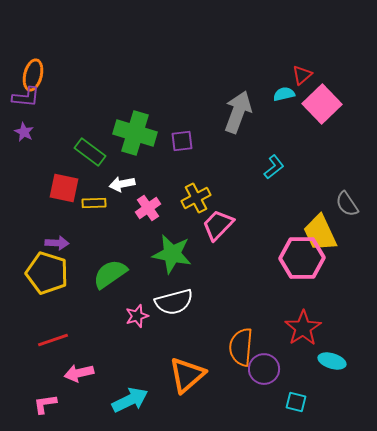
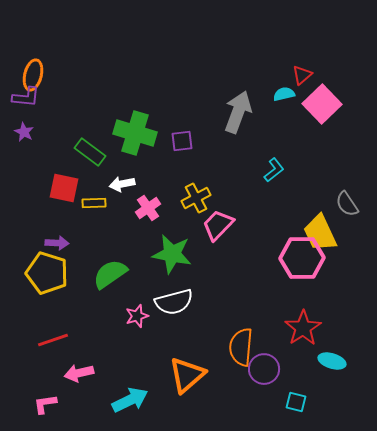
cyan L-shape: moved 3 px down
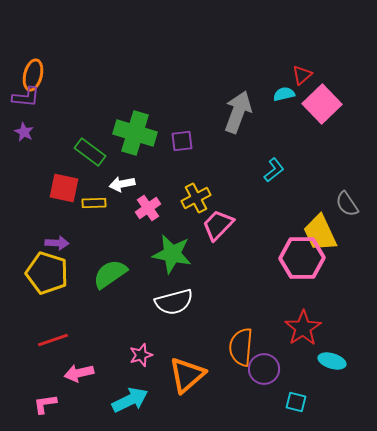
pink star: moved 4 px right, 39 px down
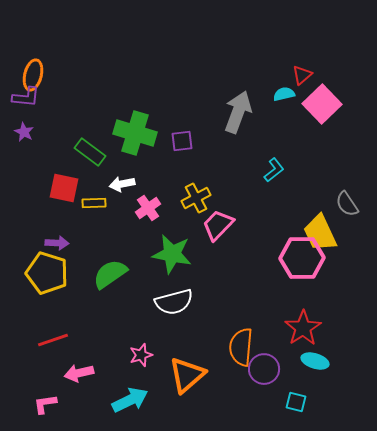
cyan ellipse: moved 17 px left
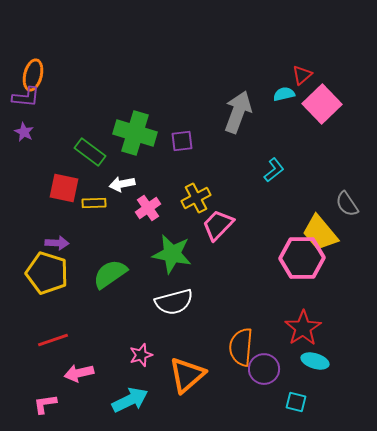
yellow trapezoid: rotated 15 degrees counterclockwise
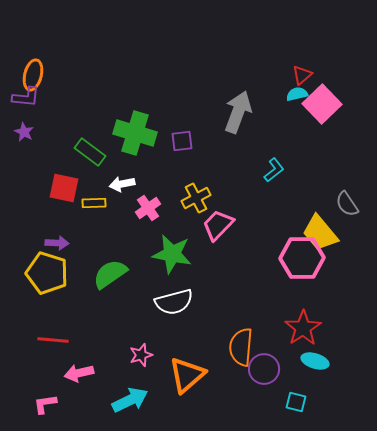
cyan semicircle: moved 13 px right
red line: rotated 24 degrees clockwise
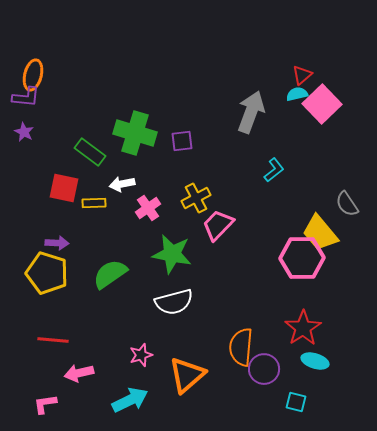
gray arrow: moved 13 px right
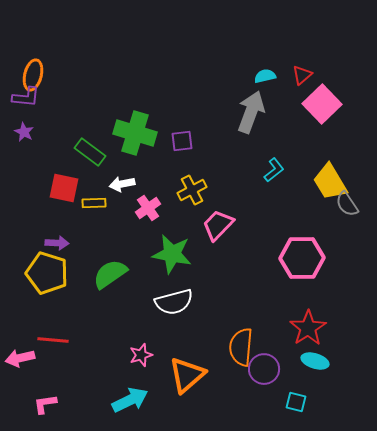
cyan semicircle: moved 32 px left, 18 px up
yellow cross: moved 4 px left, 8 px up
yellow trapezoid: moved 10 px right, 51 px up; rotated 9 degrees clockwise
red star: moved 5 px right
pink arrow: moved 59 px left, 15 px up
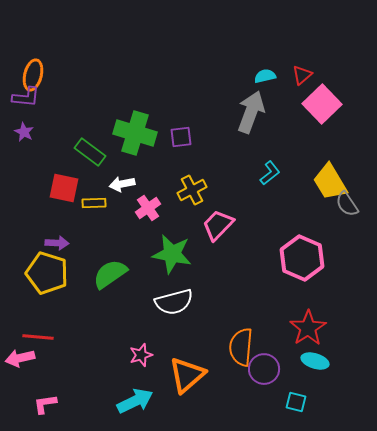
purple square: moved 1 px left, 4 px up
cyan L-shape: moved 4 px left, 3 px down
pink hexagon: rotated 24 degrees clockwise
red line: moved 15 px left, 3 px up
cyan arrow: moved 5 px right, 1 px down
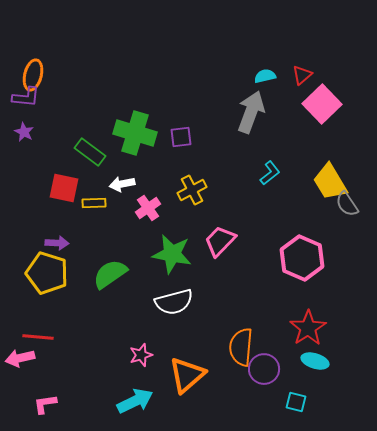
pink trapezoid: moved 2 px right, 16 px down
